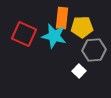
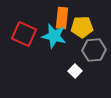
white square: moved 4 px left
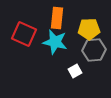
orange rectangle: moved 5 px left
yellow pentagon: moved 7 px right, 2 px down
cyan star: moved 1 px right, 6 px down
white square: rotated 16 degrees clockwise
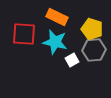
orange rectangle: moved 1 px up; rotated 70 degrees counterclockwise
yellow pentagon: moved 3 px right; rotated 20 degrees clockwise
red square: rotated 20 degrees counterclockwise
white square: moved 3 px left, 11 px up
